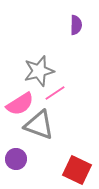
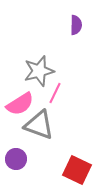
pink line: rotated 30 degrees counterclockwise
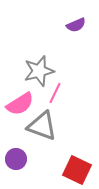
purple semicircle: rotated 66 degrees clockwise
gray triangle: moved 3 px right, 1 px down
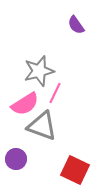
purple semicircle: rotated 78 degrees clockwise
pink semicircle: moved 5 px right
red square: moved 2 px left
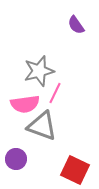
pink semicircle: rotated 24 degrees clockwise
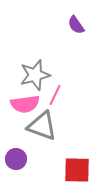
gray star: moved 4 px left, 4 px down
pink line: moved 2 px down
red square: moved 2 px right; rotated 24 degrees counterclockwise
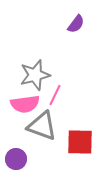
purple semicircle: moved 1 px up; rotated 108 degrees counterclockwise
red square: moved 3 px right, 28 px up
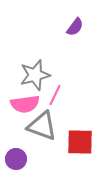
purple semicircle: moved 1 px left, 3 px down
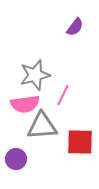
pink line: moved 8 px right
gray triangle: rotated 24 degrees counterclockwise
